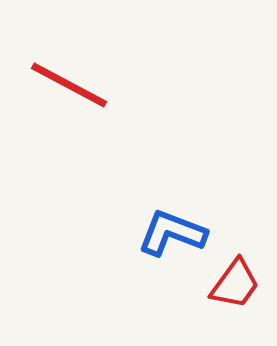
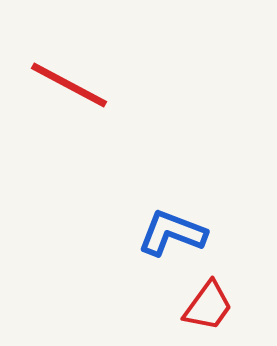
red trapezoid: moved 27 px left, 22 px down
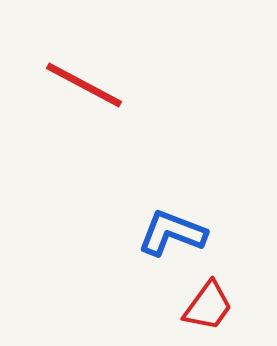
red line: moved 15 px right
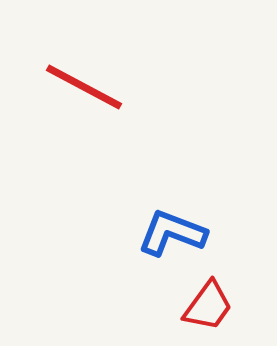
red line: moved 2 px down
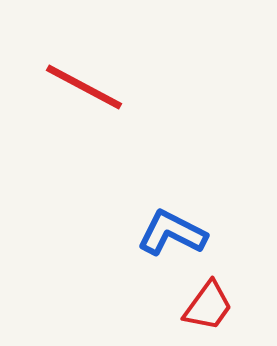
blue L-shape: rotated 6 degrees clockwise
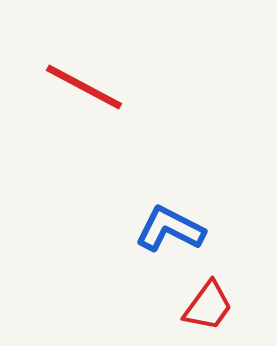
blue L-shape: moved 2 px left, 4 px up
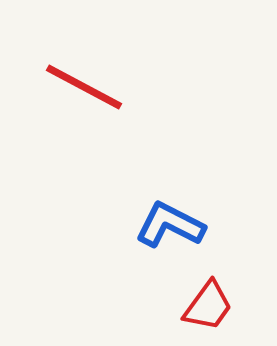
blue L-shape: moved 4 px up
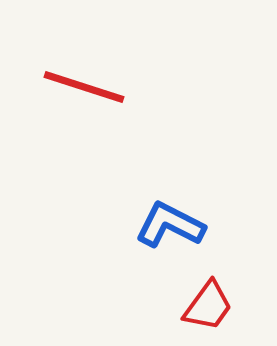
red line: rotated 10 degrees counterclockwise
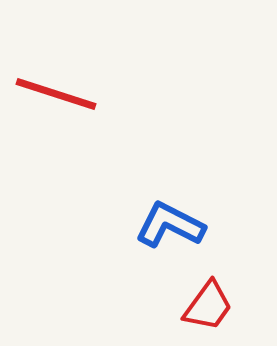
red line: moved 28 px left, 7 px down
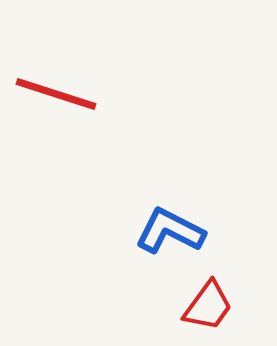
blue L-shape: moved 6 px down
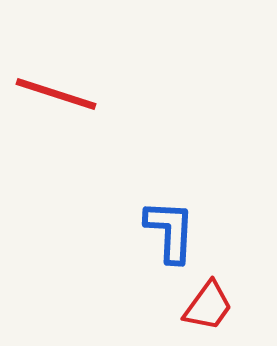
blue L-shape: rotated 66 degrees clockwise
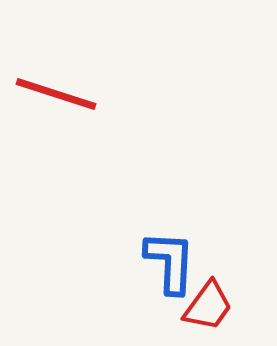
blue L-shape: moved 31 px down
